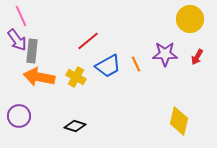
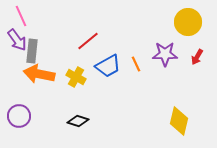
yellow circle: moved 2 px left, 3 px down
orange arrow: moved 3 px up
black diamond: moved 3 px right, 5 px up
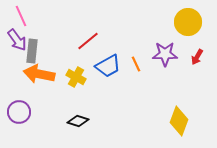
purple circle: moved 4 px up
yellow diamond: rotated 8 degrees clockwise
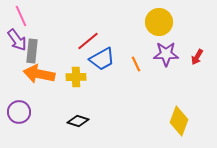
yellow circle: moved 29 px left
purple star: moved 1 px right
blue trapezoid: moved 6 px left, 7 px up
yellow cross: rotated 30 degrees counterclockwise
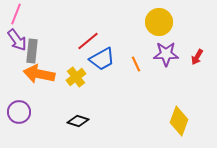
pink line: moved 5 px left, 2 px up; rotated 45 degrees clockwise
yellow cross: rotated 36 degrees counterclockwise
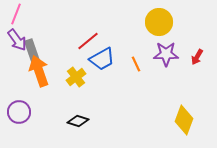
gray rectangle: rotated 25 degrees counterclockwise
orange arrow: moved 3 px up; rotated 60 degrees clockwise
yellow diamond: moved 5 px right, 1 px up
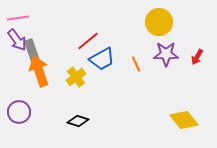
pink line: moved 2 px right, 4 px down; rotated 60 degrees clockwise
yellow diamond: rotated 60 degrees counterclockwise
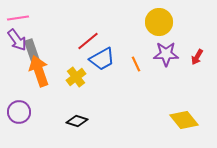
black diamond: moved 1 px left
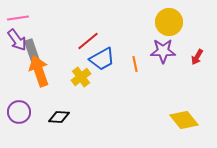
yellow circle: moved 10 px right
purple star: moved 3 px left, 3 px up
orange line: moved 1 px left; rotated 14 degrees clockwise
yellow cross: moved 5 px right
black diamond: moved 18 px left, 4 px up; rotated 15 degrees counterclockwise
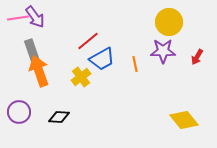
purple arrow: moved 18 px right, 23 px up
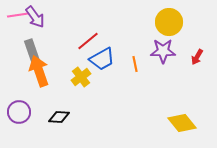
pink line: moved 3 px up
yellow diamond: moved 2 px left, 3 px down
